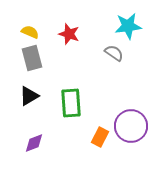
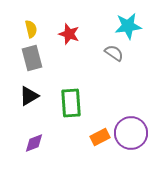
yellow semicircle: moved 1 px right, 3 px up; rotated 54 degrees clockwise
purple circle: moved 7 px down
orange rectangle: rotated 36 degrees clockwise
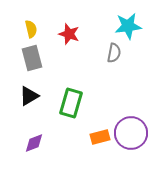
gray semicircle: rotated 66 degrees clockwise
green rectangle: rotated 20 degrees clockwise
orange rectangle: rotated 12 degrees clockwise
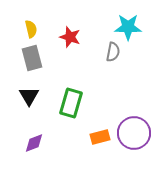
cyan star: moved 1 px down; rotated 8 degrees clockwise
red star: moved 1 px right, 3 px down
gray semicircle: moved 1 px left, 1 px up
black triangle: rotated 30 degrees counterclockwise
purple circle: moved 3 px right
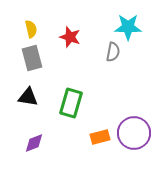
black triangle: moved 1 px left, 1 px down; rotated 50 degrees counterclockwise
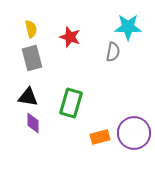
purple diamond: moved 1 px left, 20 px up; rotated 70 degrees counterclockwise
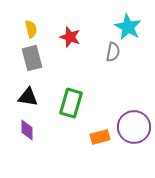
cyan star: rotated 28 degrees clockwise
purple diamond: moved 6 px left, 7 px down
purple circle: moved 6 px up
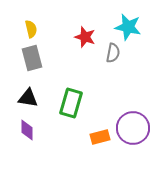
cyan star: rotated 16 degrees counterclockwise
red star: moved 15 px right
gray semicircle: moved 1 px down
black triangle: moved 1 px down
purple circle: moved 1 px left, 1 px down
